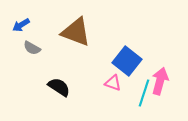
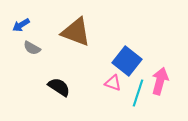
cyan line: moved 6 px left
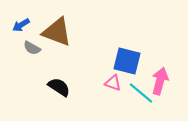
brown triangle: moved 19 px left
blue square: rotated 24 degrees counterclockwise
cyan line: moved 3 px right; rotated 68 degrees counterclockwise
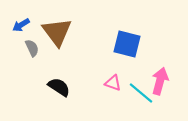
brown triangle: rotated 32 degrees clockwise
gray semicircle: rotated 144 degrees counterclockwise
blue square: moved 17 px up
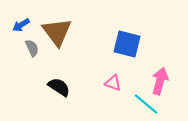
cyan line: moved 5 px right, 11 px down
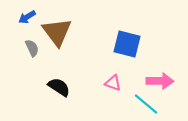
blue arrow: moved 6 px right, 8 px up
pink arrow: rotated 76 degrees clockwise
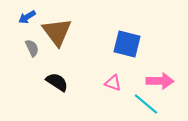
black semicircle: moved 2 px left, 5 px up
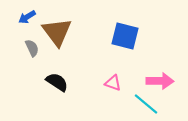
blue square: moved 2 px left, 8 px up
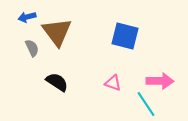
blue arrow: rotated 18 degrees clockwise
cyan line: rotated 16 degrees clockwise
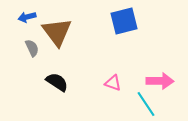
blue square: moved 1 px left, 15 px up; rotated 28 degrees counterclockwise
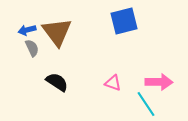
blue arrow: moved 13 px down
pink arrow: moved 1 px left, 1 px down
